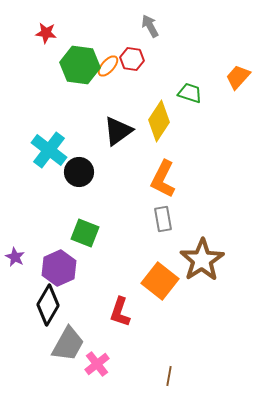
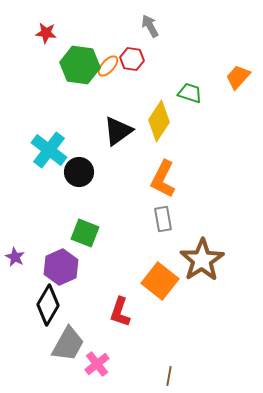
purple hexagon: moved 2 px right, 1 px up
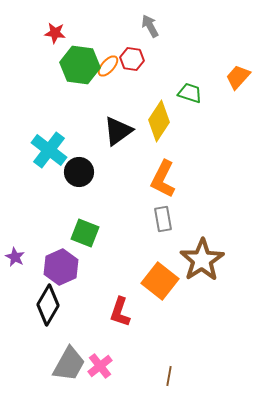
red star: moved 9 px right
gray trapezoid: moved 1 px right, 20 px down
pink cross: moved 3 px right, 2 px down
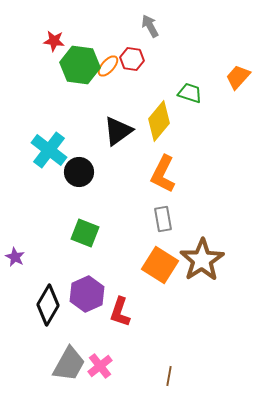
red star: moved 1 px left, 8 px down
yellow diamond: rotated 6 degrees clockwise
orange L-shape: moved 5 px up
purple hexagon: moved 26 px right, 27 px down
orange square: moved 16 px up; rotated 6 degrees counterclockwise
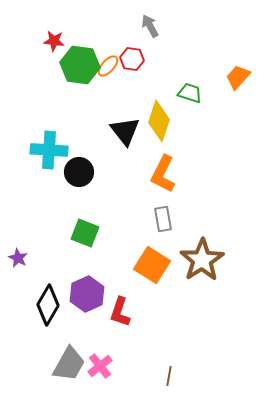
yellow diamond: rotated 21 degrees counterclockwise
black triangle: moved 7 px right; rotated 32 degrees counterclockwise
cyan cross: rotated 33 degrees counterclockwise
purple star: moved 3 px right, 1 px down
orange square: moved 8 px left
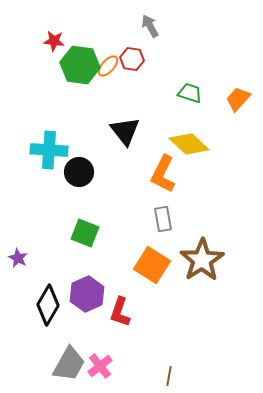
orange trapezoid: moved 22 px down
yellow diamond: moved 30 px right, 23 px down; rotated 66 degrees counterclockwise
